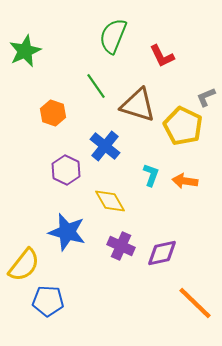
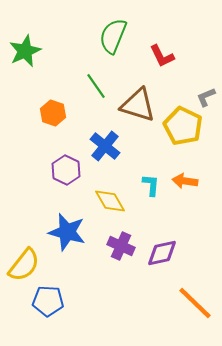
cyan L-shape: moved 10 px down; rotated 15 degrees counterclockwise
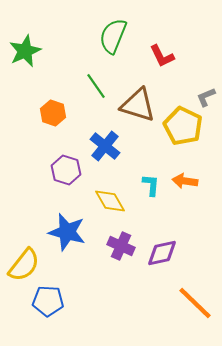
purple hexagon: rotated 8 degrees counterclockwise
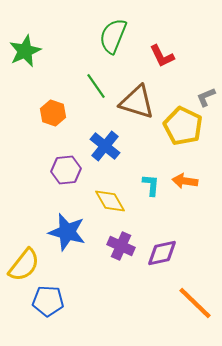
brown triangle: moved 1 px left, 3 px up
purple hexagon: rotated 24 degrees counterclockwise
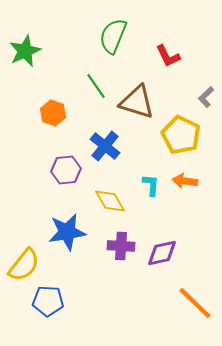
red L-shape: moved 6 px right
gray L-shape: rotated 20 degrees counterclockwise
yellow pentagon: moved 2 px left, 9 px down
blue star: rotated 24 degrees counterclockwise
purple cross: rotated 20 degrees counterclockwise
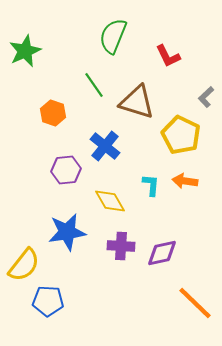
green line: moved 2 px left, 1 px up
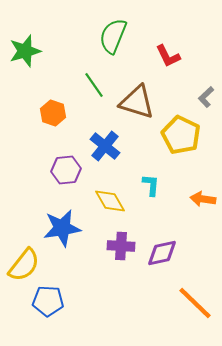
green star: rotated 8 degrees clockwise
orange arrow: moved 18 px right, 18 px down
blue star: moved 5 px left, 4 px up
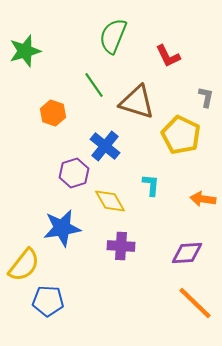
gray L-shape: rotated 145 degrees clockwise
purple hexagon: moved 8 px right, 3 px down; rotated 12 degrees counterclockwise
purple diamond: moved 25 px right; rotated 8 degrees clockwise
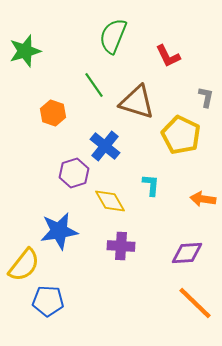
blue star: moved 3 px left, 3 px down
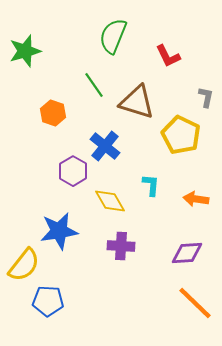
purple hexagon: moved 1 px left, 2 px up; rotated 12 degrees counterclockwise
orange arrow: moved 7 px left
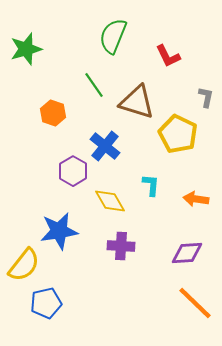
green star: moved 1 px right, 2 px up
yellow pentagon: moved 3 px left, 1 px up
blue pentagon: moved 2 px left, 2 px down; rotated 16 degrees counterclockwise
